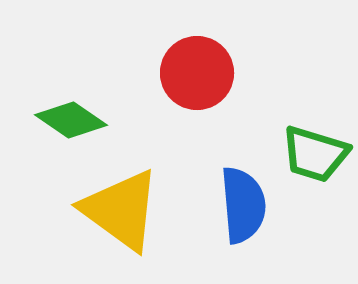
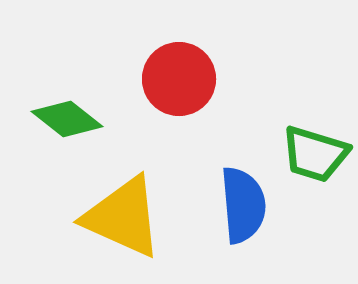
red circle: moved 18 px left, 6 px down
green diamond: moved 4 px left, 1 px up; rotated 4 degrees clockwise
yellow triangle: moved 2 px right, 7 px down; rotated 12 degrees counterclockwise
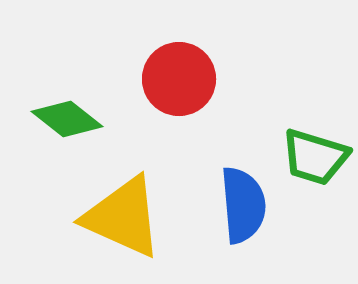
green trapezoid: moved 3 px down
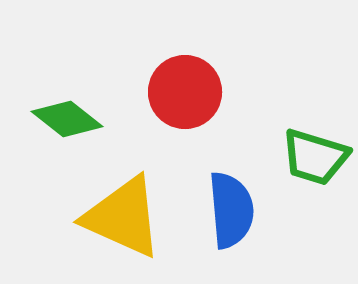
red circle: moved 6 px right, 13 px down
blue semicircle: moved 12 px left, 5 px down
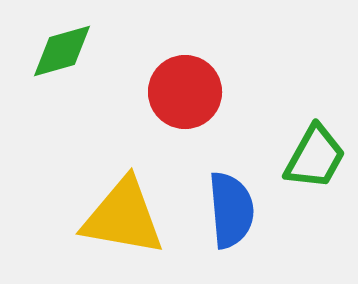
green diamond: moved 5 px left, 68 px up; rotated 54 degrees counterclockwise
green trapezoid: rotated 78 degrees counterclockwise
yellow triangle: rotated 14 degrees counterclockwise
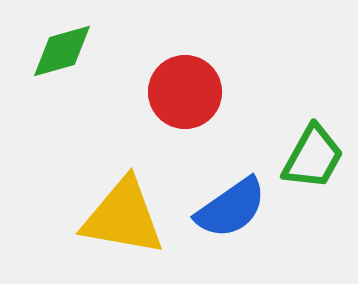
green trapezoid: moved 2 px left
blue semicircle: moved 2 px up; rotated 60 degrees clockwise
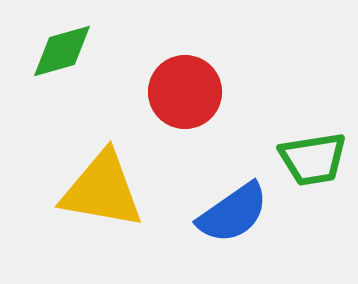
green trapezoid: moved 2 px down; rotated 52 degrees clockwise
blue semicircle: moved 2 px right, 5 px down
yellow triangle: moved 21 px left, 27 px up
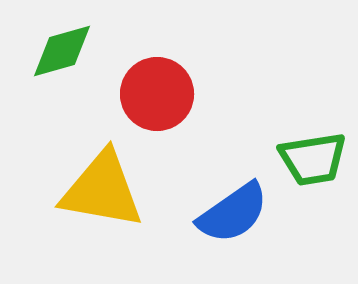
red circle: moved 28 px left, 2 px down
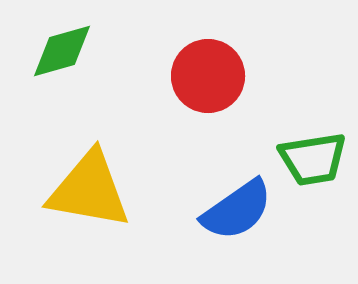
red circle: moved 51 px right, 18 px up
yellow triangle: moved 13 px left
blue semicircle: moved 4 px right, 3 px up
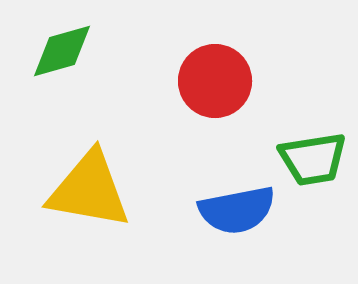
red circle: moved 7 px right, 5 px down
blue semicircle: rotated 24 degrees clockwise
